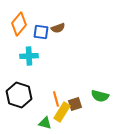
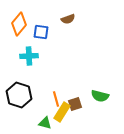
brown semicircle: moved 10 px right, 9 px up
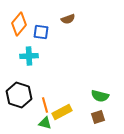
orange line: moved 11 px left, 6 px down
brown square: moved 23 px right, 13 px down
yellow rectangle: rotated 30 degrees clockwise
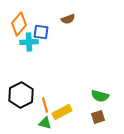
cyan cross: moved 14 px up
black hexagon: moved 2 px right; rotated 15 degrees clockwise
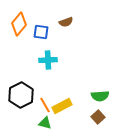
brown semicircle: moved 2 px left, 3 px down
cyan cross: moved 19 px right, 18 px down
green semicircle: rotated 18 degrees counterclockwise
orange line: rotated 14 degrees counterclockwise
yellow rectangle: moved 6 px up
brown square: rotated 24 degrees counterclockwise
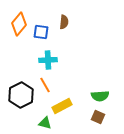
brown semicircle: moved 2 px left; rotated 64 degrees counterclockwise
orange line: moved 20 px up
brown square: rotated 24 degrees counterclockwise
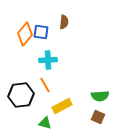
orange diamond: moved 6 px right, 10 px down
black hexagon: rotated 20 degrees clockwise
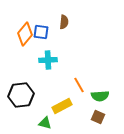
orange line: moved 34 px right
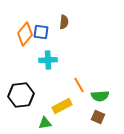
green triangle: rotated 24 degrees counterclockwise
